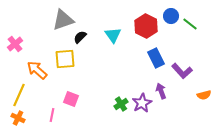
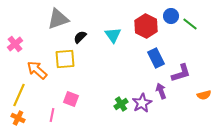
gray triangle: moved 5 px left, 1 px up
purple L-shape: moved 1 px left, 2 px down; rotated 65 degrees counterclockwise
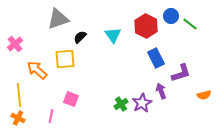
yellow line: rotated 30 degrees counterclockwise
pink line: moved 1 px left, 1 px down
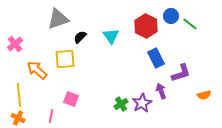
cyan triangle: moved 2 px left, 1 px down
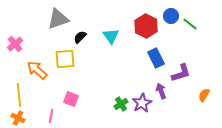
orange semicircle: rotated 136 degrees clockwise
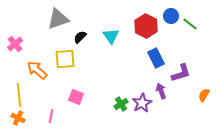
pink square: moved 5 px right, 2 px up
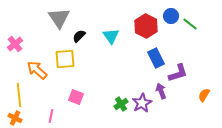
gray triangle: moved 1 px right, 1 px up; rotated 45 degrees counterclockwise
black semicircle: moved 1 px left, 1 px up
purple L-shape: moved 3 px left
orange cross: moved 3 px left
